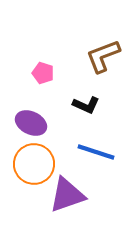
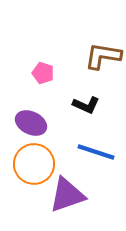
brown L-shape: rotated 30 degrees clockwise
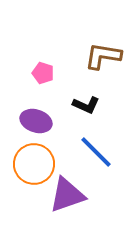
purple ellipse: moved 5 px right, 2 px up; rotated 8 degrees counterclockwise
blue line: rotated 27 degrees clockwise
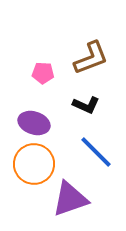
brown L-shape: moved 12 px left, 2 px down; rotated 150 degrees clockwise
pink pentagon: rotated 15 degrees counterclockwise
purple ellipse: moved 2 px left, 2 px down
purple triangle: moved 3 px right, 4 px down
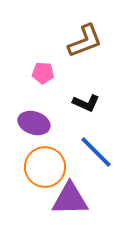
brown L-shape: moved 6 px left, 17 px up
black L-shape: moved 2 px up
orange circle: moved 11 px right, 3 px down
purple triangle: rotated 18 degrees clockwise
